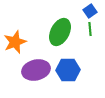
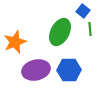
blue square: moved 7 px left; rotated 16 degrees counterclockwise
blue hexagon: moved 1 px right
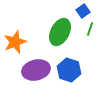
blue square: rotated 16 degrees clockwise
green line: rotated 24 degrees clockwise
blue hexagon: rotated 20 degrees clockwise
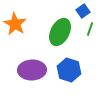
orange star: moved 18 px up; rotated 20 degrees counterclockwise
purple ellipse: moved 4 px left; rotated 12 degrees clockwise
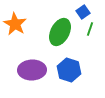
blue square: moved 1 px down
